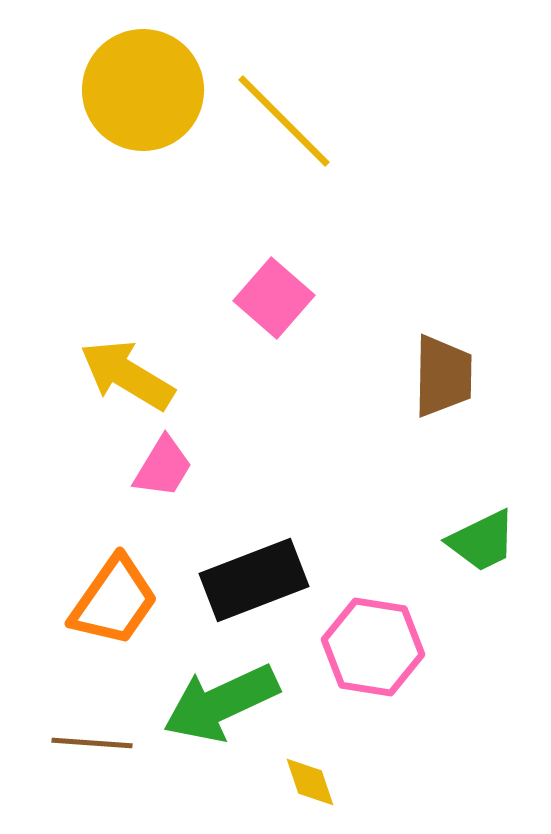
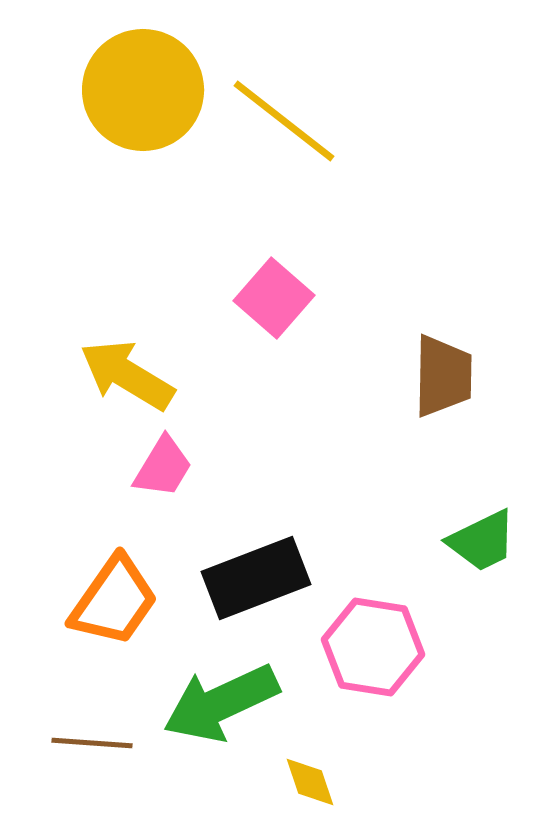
yellow line: rotated 7 degrees counterclockwise
black rectangle: moved 2 px right, 2 px up
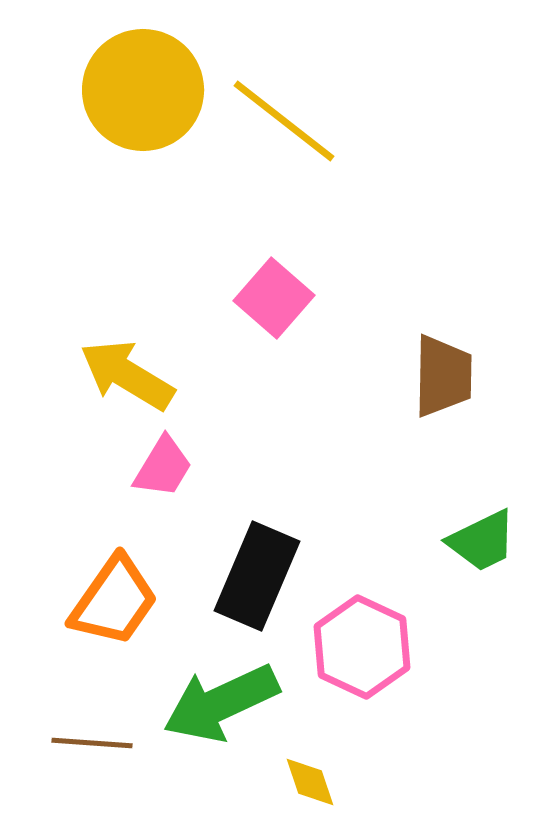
black rectangle: moved 1 px right, 2 px up; rotated 46 degrees counterclockwise
pink hexagon: moved 11 px left; rotated 16 degrees clockwise
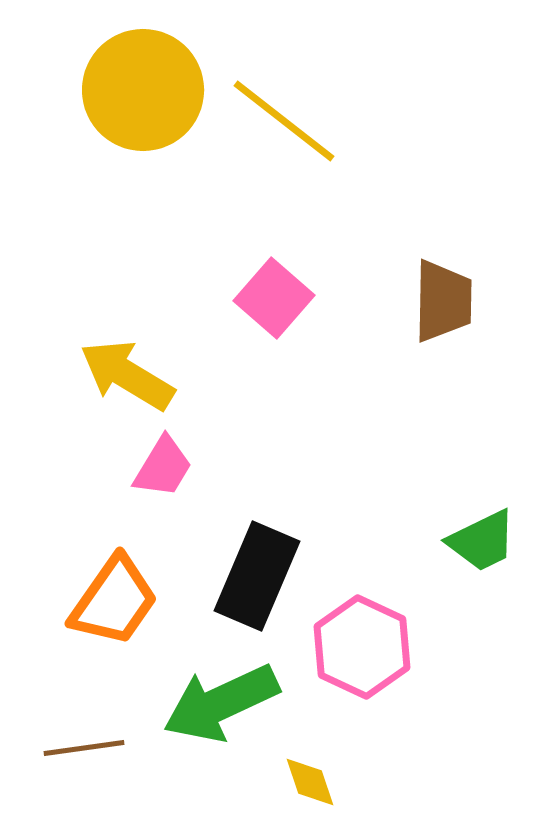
brown trapezoid: moved 75 px up
brown line: moved 8 px left, 5 px down; rotated 12 degrees counterclockwise
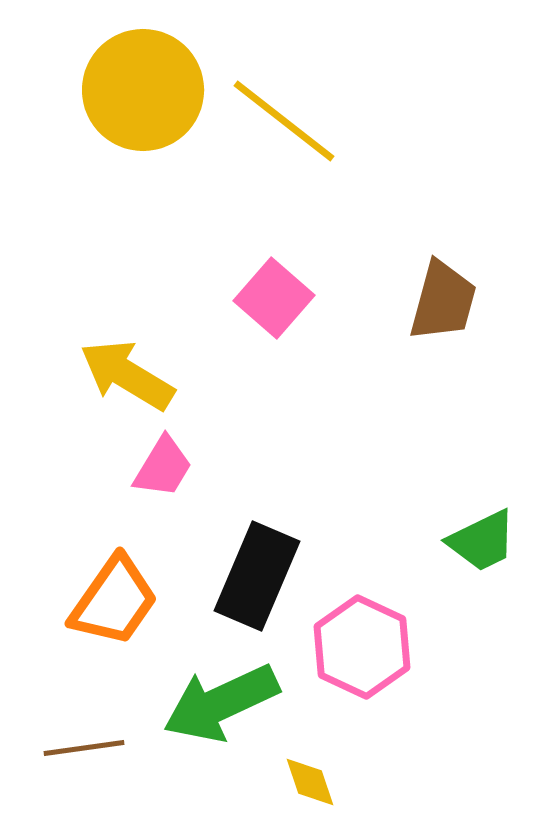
brown trapezoid: rotated 14 degrees clockwise
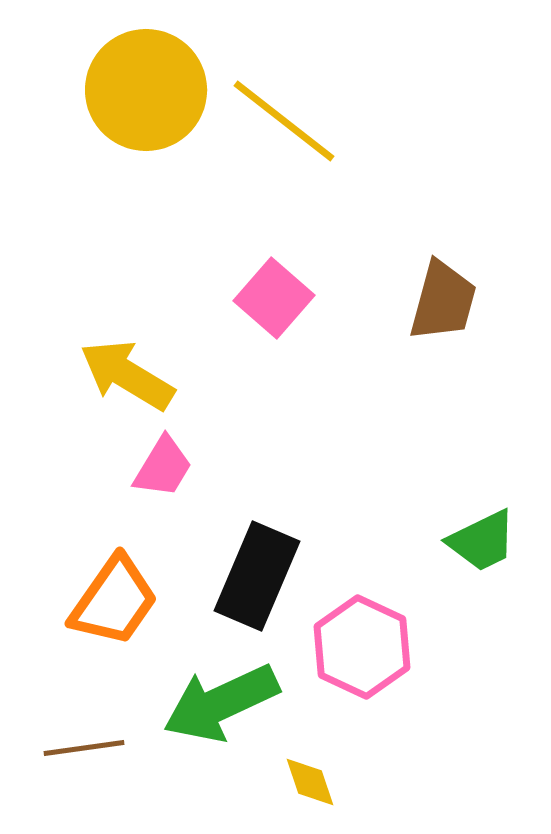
yellow circle: moved 3 px right
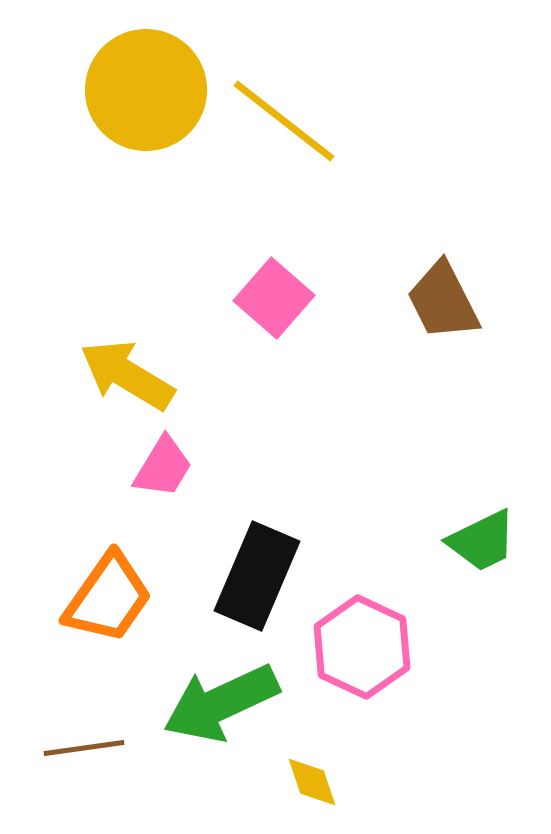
brown trapezoid: rotated 138 degrees clockwise
orange trapezoid: moved 6 px left, 3 px up
yellow diamond: moved 2 px right
